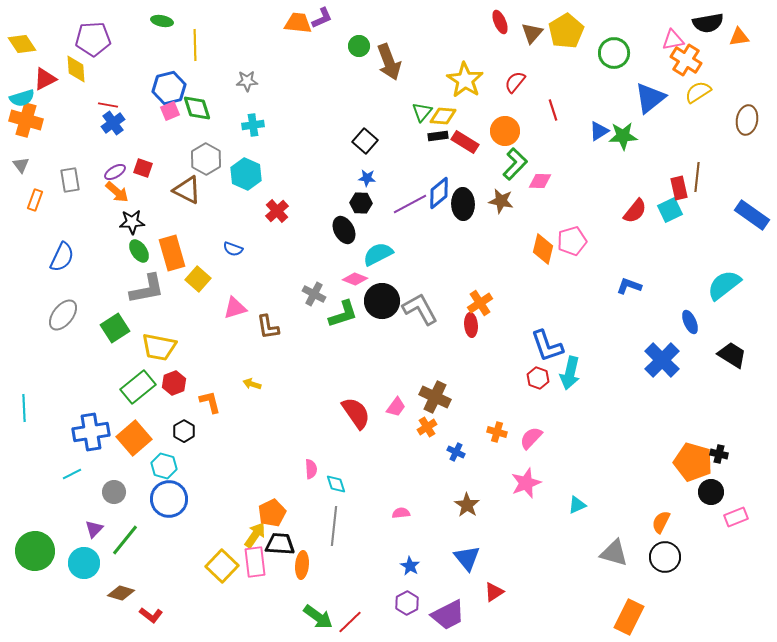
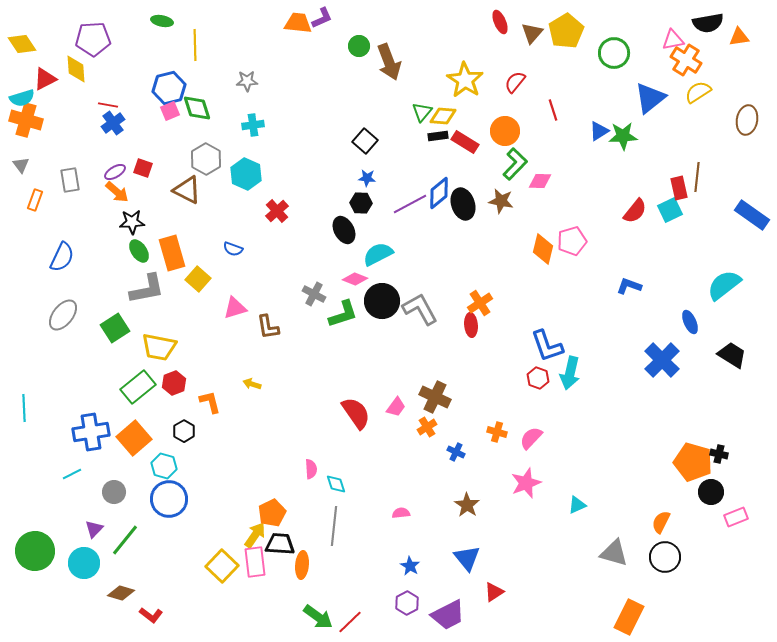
black ellipse at (463, 204): rotated 16 degrees counterclockwise
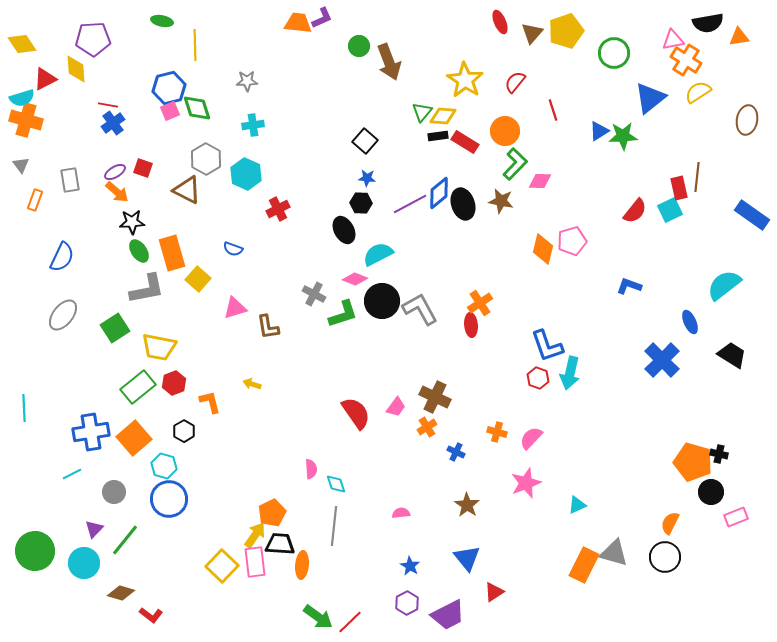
yellow pentagon at (566, 31): rotated 12 degrees clockwise
red cross at (277, 211): moved 1 px right, 2 px up; rotated 15 degrees clockwise
orange semicircle at (661, 522): moved 9 px right, 1 px down
orange rectangle at (629, 617): moved 45 px left, 52 px up
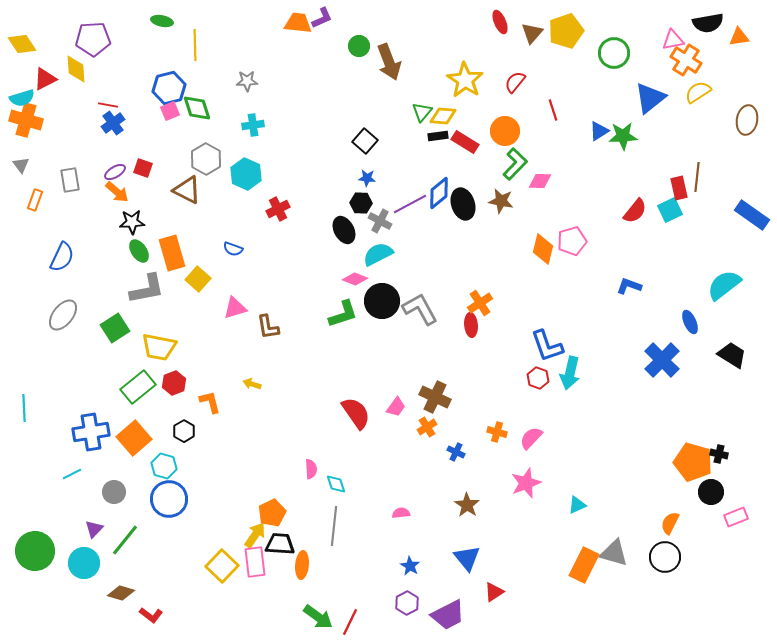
gray cross at (314, 294): moved 66 px right, 73 px up
red line at (350, 622): rotated 20 degrees counterclockwise
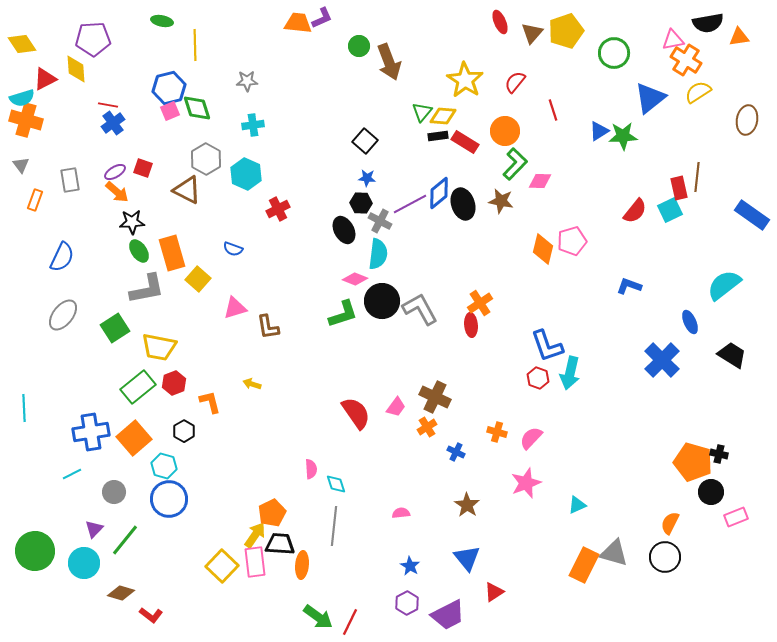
cyan semicircle at (378, 254): rotated 124 degrees clockwise
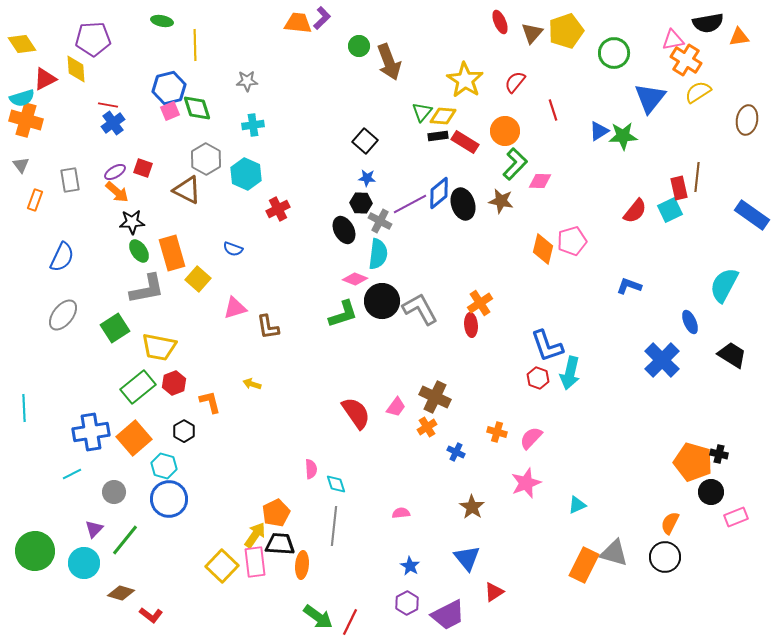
purple L-shape at (322, 18): rotated 20 degrees counterclockwise
blue triangle at (650, 98): rotated 12 degrees counterclockwise
cyan semicircle at (724, 285): rotated 24 degrees counterclockwise
brown star at (467, 505): moved 5 px right, 2 px down
orange pentagon at (272, 513): moved 4 px right
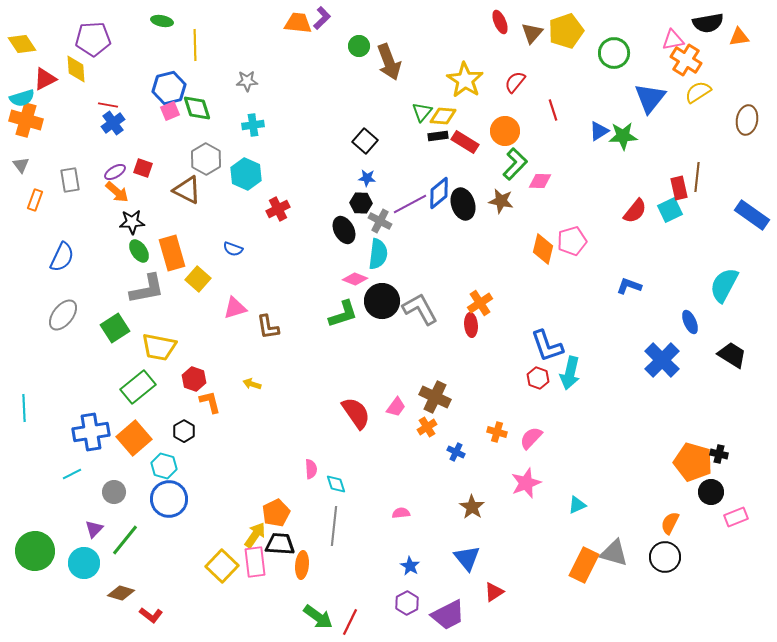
red hexagon at (174, 383): moved 20 px right, 4 px up; rotated 20 degrees counterclockwise
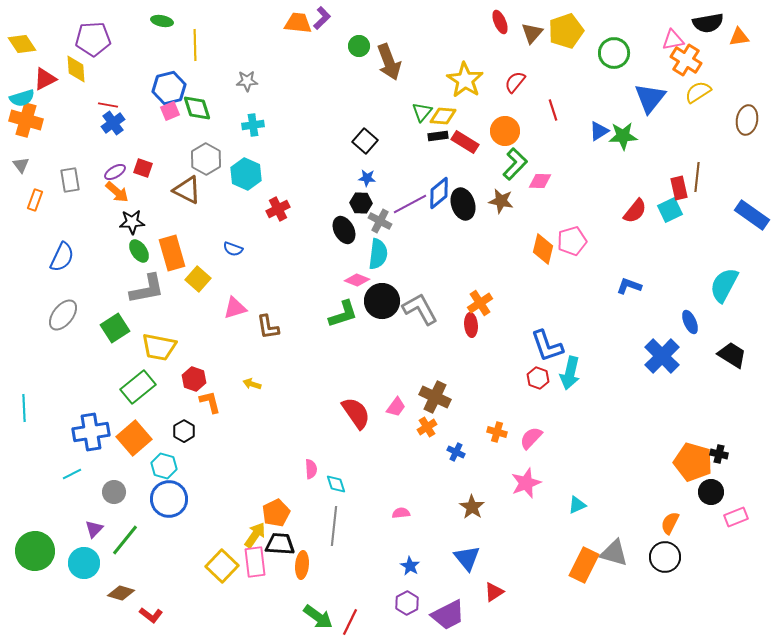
pink diamond at (355, 279): moved 2 px right, 1 px down
blue cross at (662, 360): moved 4 px up
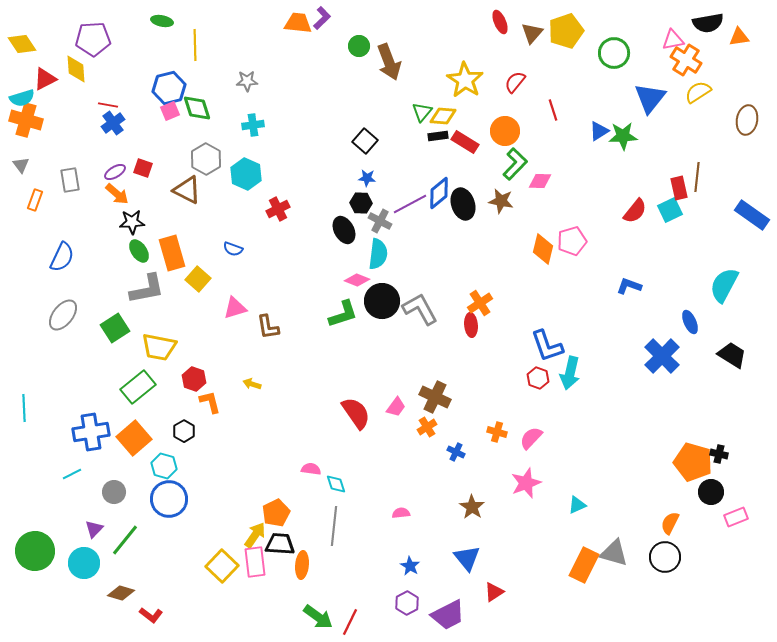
orange arrow at (117, 192): moved 2 px down
pink semicircle at (311, 469): rotated 78 degrees counterclockwise
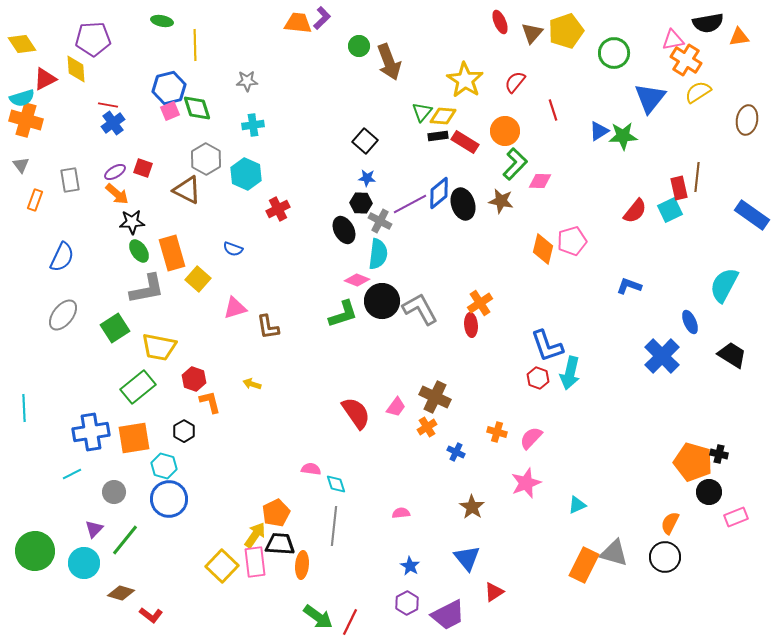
orange square at (134, 438): rotated 32 degrees clockwise
black circle at (711, 492): moved 2 px left
